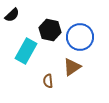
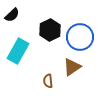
black hexagon: rotated 20 degrees clockwise
cyan rectangle: moved 8 px left
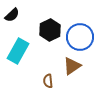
brown triangle: moved 1 px up
